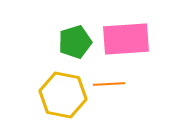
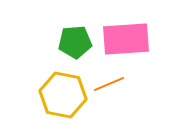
green pentagon: rotated 12 degrees clockwise
orange line: rotated 20 degrees counterclockwise
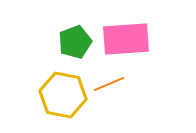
green pentagon: rotated 16 degrees counterclockwise
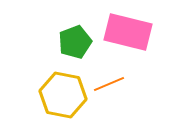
pink rectangle: moved 2 px right, 7 px up; rotated 18 degrees clockwise
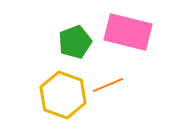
orange line: moved 1 px left, 1 px down
yellow hexagon: rotated 9 degrees clockwise
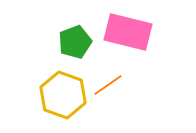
orange line: rotated 12 degrees counterclockwise
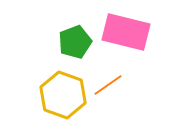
pink rectangle: moved 2 px left
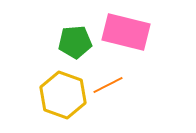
green pentagon: rotated 16 degrees clockwise
orange line: rotated 8 degrees clockwise
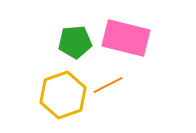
pink rectangle: moved 6 px down
yellow hexagon: rotated 21 degrees clockwise
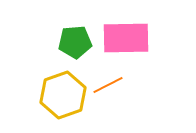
pink rectangle: rotated 15 degrees counterclockwise
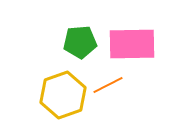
pink rectangle: moved 6 px right, 6 px down
green pentagon: moved 5 px right
